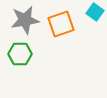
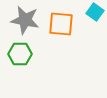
gray star: rotated 20 degrees clockwise
orange square: rotated 24 degrees clockwise
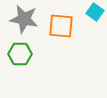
gray star: moved 1 px left, 1 px up
orange square: moved 2 px down
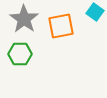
gray star: rotated 24 degrees clockwise
orange square: rotated 16 degrees counterclockwise
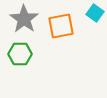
cyan square: moved 1 px down
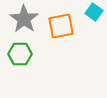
cyan square: moved 1 px left, 1 px up
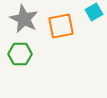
cyan square: rotated 24 degrees clockwise
gray star: rotated 8 degrees counterclockwise
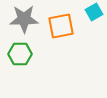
gray star: rotated 28 degrees counterclockwise
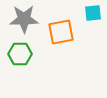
cyan square: moved 1 px left, 1 px down; rotated 24 degrees clockwise
orange square: moved 6 px down
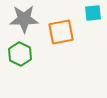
green hexagon: rotated 25 degrees clockwise
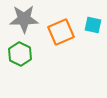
cyan square: moved 12 px down; rotated 18 degrees clockwise
orange square: rotated 12 degrees counterclockwise
